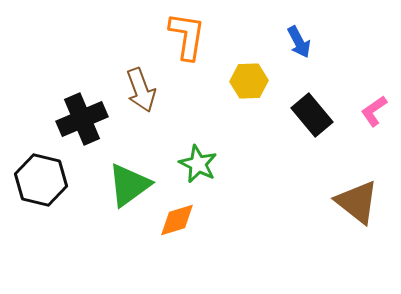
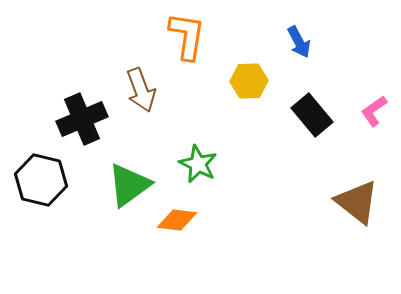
orange diamond: rotated 24 degrees clockwise
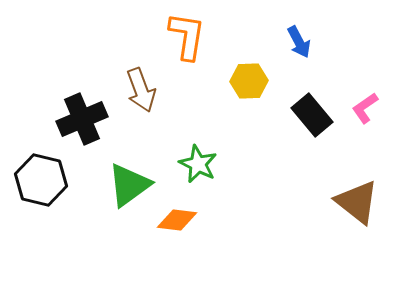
pink L-shape: moved 9 px left, 3 px up
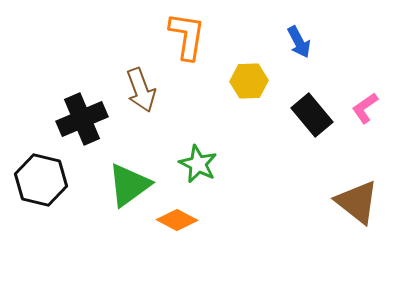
orange diamond: rotated 21 degrees clockwise
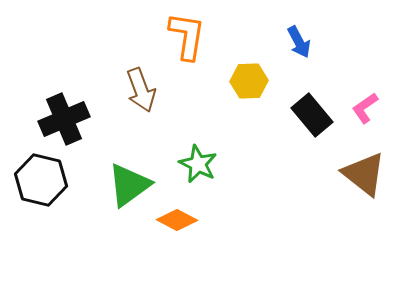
black cross: moved 18 px left
brown triangle: moved 7 px right, 28 px up
